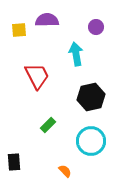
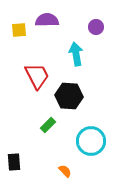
black hexagon: moved 22 px left, 1 px up; rotated 16 degrees clockwise
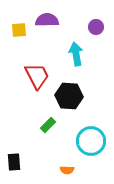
orange semicircle: moved 2 px right, 1 px up; rotated 136 degrees clockwise
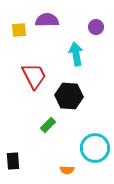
red trapezoid: moved 3 px left
cyan circle: moved 4 px right, 7 px down
black rectangle: moved 1 px left, 1 px up
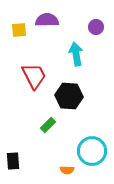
cyan circle: moved 3 px left, 3 px down
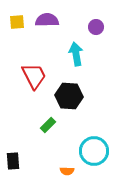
yellow square: moved 2 px left, 8 px up
cyan circle: moved 2 px right
orange semicircle: moved 1 px down
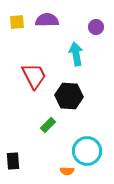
cyan circle: moved 7 px left
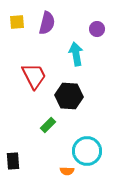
purple semicircle: moved 3 px down; rotated 105 degrees clockwise
purple circle: moved 1 px right, 2 px down
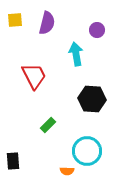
yellow square: moved 2 px left, 2 px up
purple circle: moved 1 px down
black hexagon: moved 23 px right, 3 px down
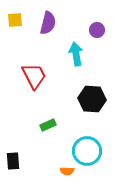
purple semicircle: moved 1 px right
green rectangle: rotated 21 degrees clockwise
